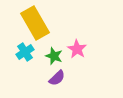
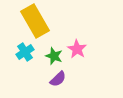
yellow rectangle: moved 2 px up
purple semicircle: moved 1 px right, 1 px down
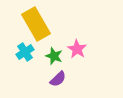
yellow rectangle: moved 1 px right, 3 px down
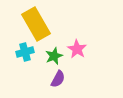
cyan cross: rotated 18 degrees clockwise
green star: rotated 30 degrees clockwise
purple semicircle: rotated 18 degrees counterclockwise
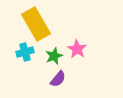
purple semicircle: rotated 12 degrees clockwise
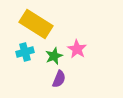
yellow rectangle: rotated 28 degrees counterclockwise
purple semicircle: moved 1 px right; rotated 18 degrees counterclockwise
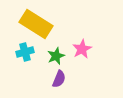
pink star: moved 5 px right; rotated 12 degrees clockwise
green star: moved 2 px right
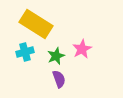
purple semicircle: rotated 42 degrees counterclockwise
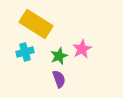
green star: moved 3 px right
